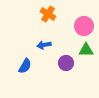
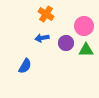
orange cross: moved 2 px left
blue arrow: moved 2 px left, 7 px up
purple circle: moved 20 px up
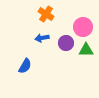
pink circle: moved 1 px left, 1 px down
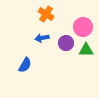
blue semicircle: moved 1 px up
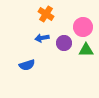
purple circle: moved 2 px left
blue semicircle: moved 2 px right; rotated 42 degrees clockwise
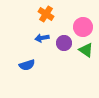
green triangle: rotated 35 degrees clockwise
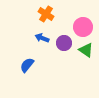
blue arrow: rotated 32 degrees clockwise
blue semicircle: rotated 147 degrees clockwise
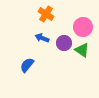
green triangle: moved 4 px left
